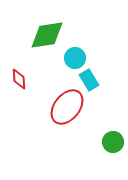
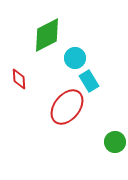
green diamond: rotated 18 degrees counterclockwise
cyan rectangle: moved 1 px down
green circle: moved 2 px right
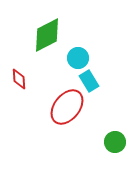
cyan circle: moved 3 px right
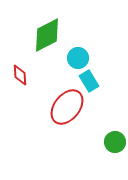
red diamond: moved 1 px right, 4 px up
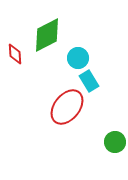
red diamond: moved 5 px left, 21 px up
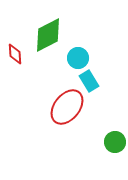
green diamond: moved 1 px right
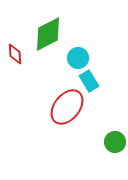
green diamond: moved 1 px up
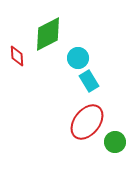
red diamond: moved 2 px right, 2 px down
red ellipse: moved 20 px right, 15 px down
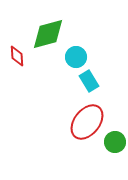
green diamond: rotated 12 degrees clockwise
cyan circle: moved 2 px left, 1 px up
